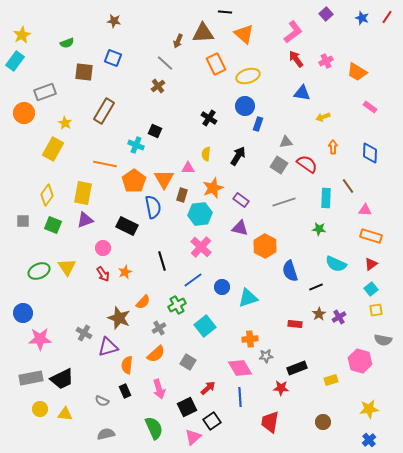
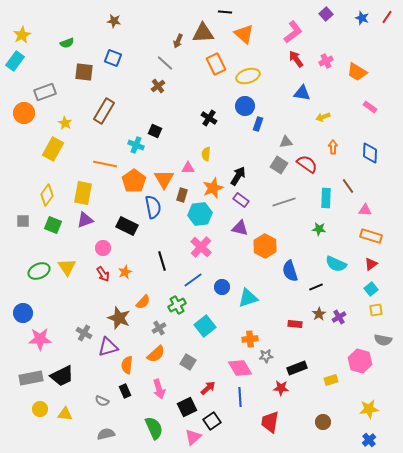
black arrow at (238, 156): moved 20 px down
black trapezoid at (62, 379): moved 3 px up
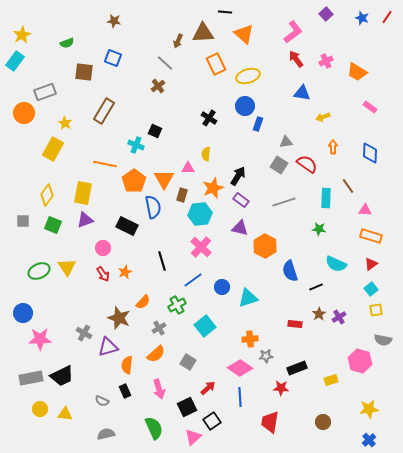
pink diamond at (240, 368): rotated 25 degrees counterclockwise
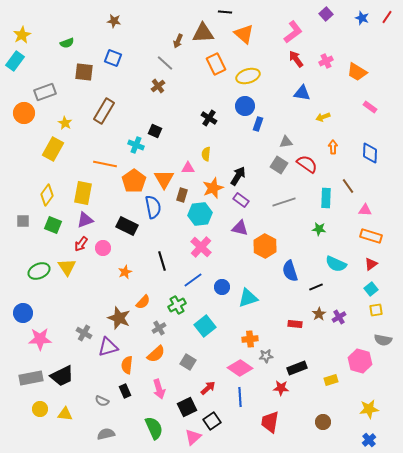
red arrow at (103, 274): moved 22 px left, 30 px up; rotated 70 degrees clockwise
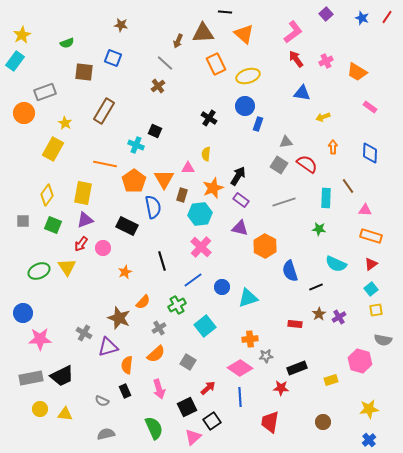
brown star at (114, 21): moved 7 px right, 4 px down
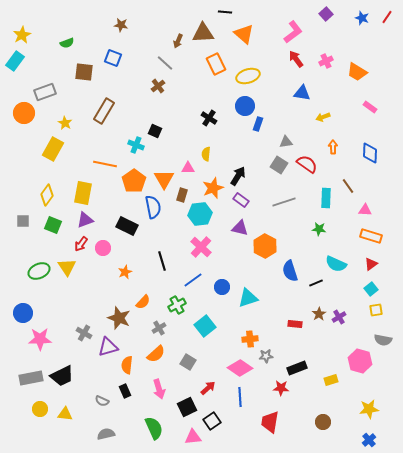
black line at (316, 287): moved 4 px up
pink triangle at (193, 437): rotated 36 degrees clockwise
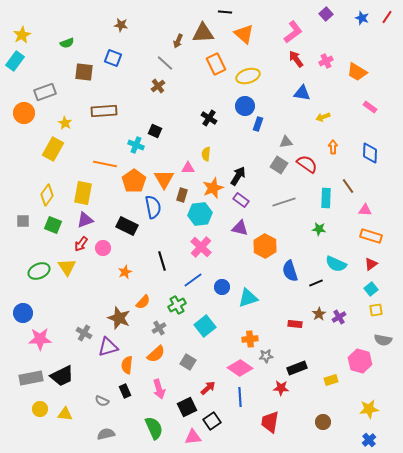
brown rectangle at (104, 111): rotated 55 degrees clockwise
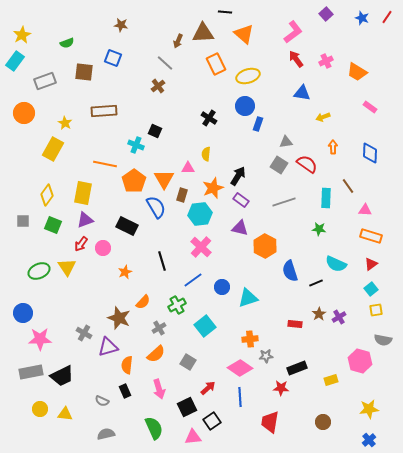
gray rectangle at (45, 92): moved 11 px up
blue semicircle at (153, 207): moved 3 px right; rotated 20 degrees counterclockwise
gray rectangle at (31, 378): moved 6 px up
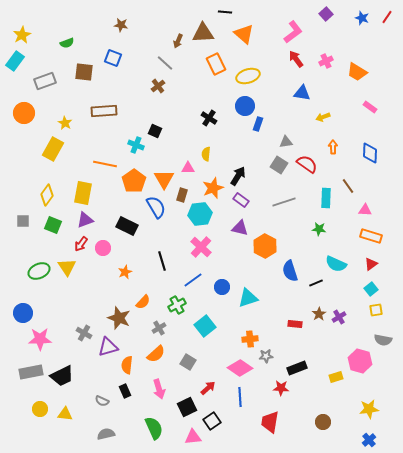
yellow rectangle at (331, 380): moved 5 px right, 3 px up
